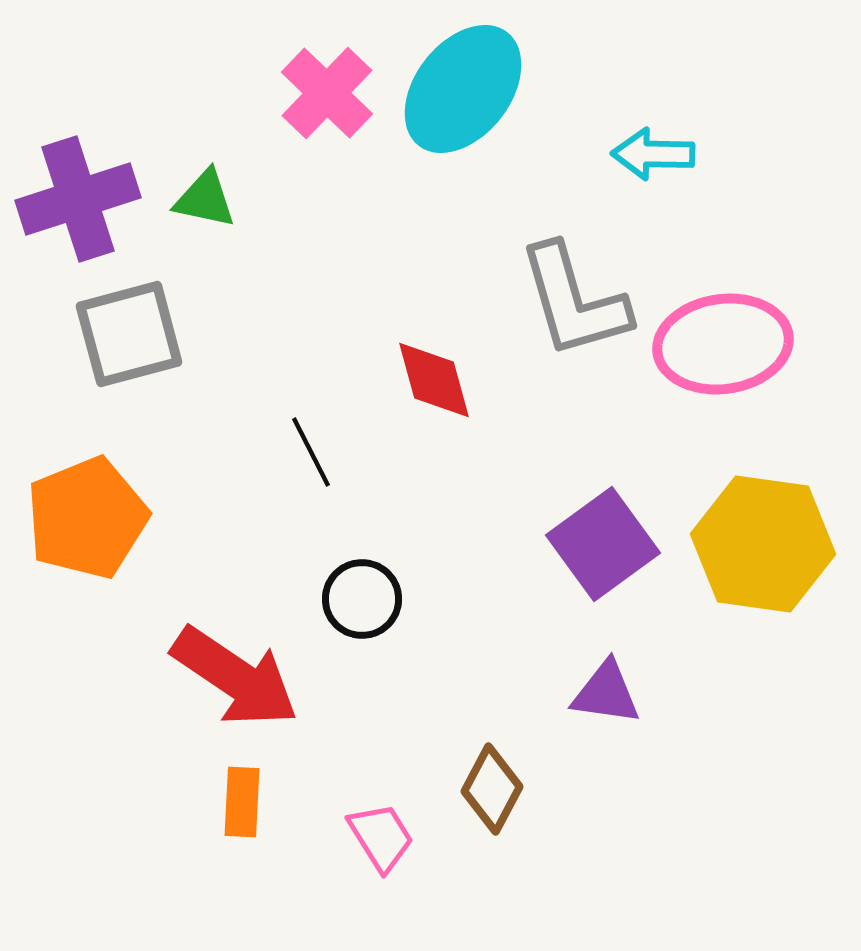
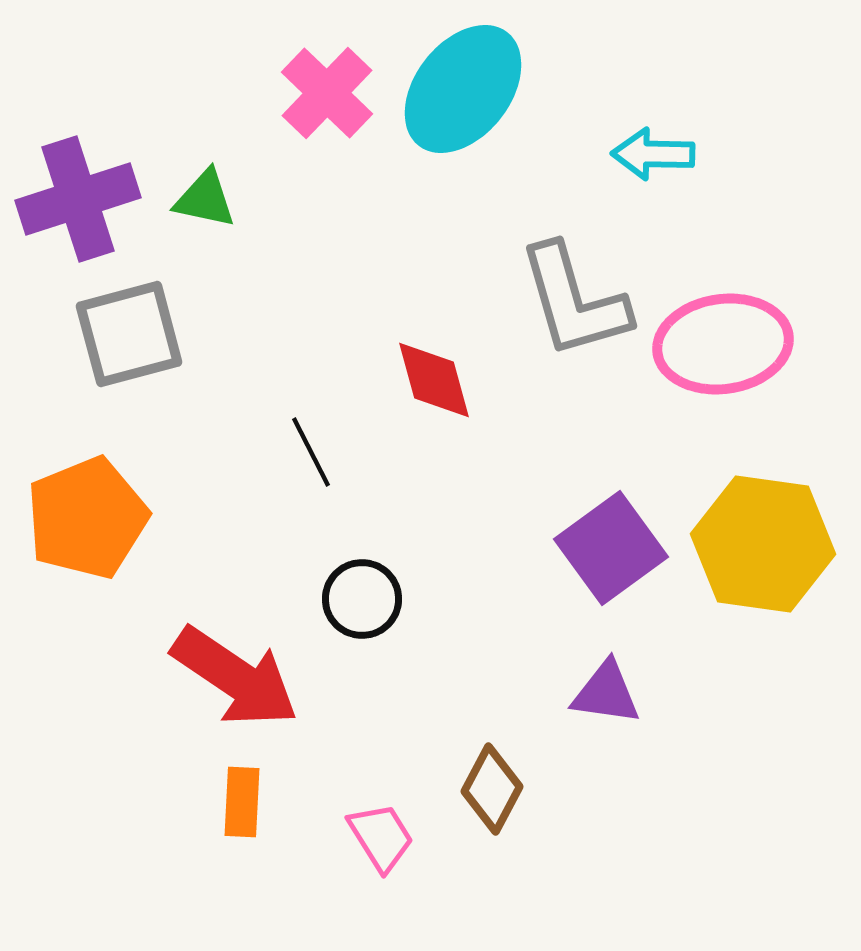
purple square: moved 8 px right, 4 px down
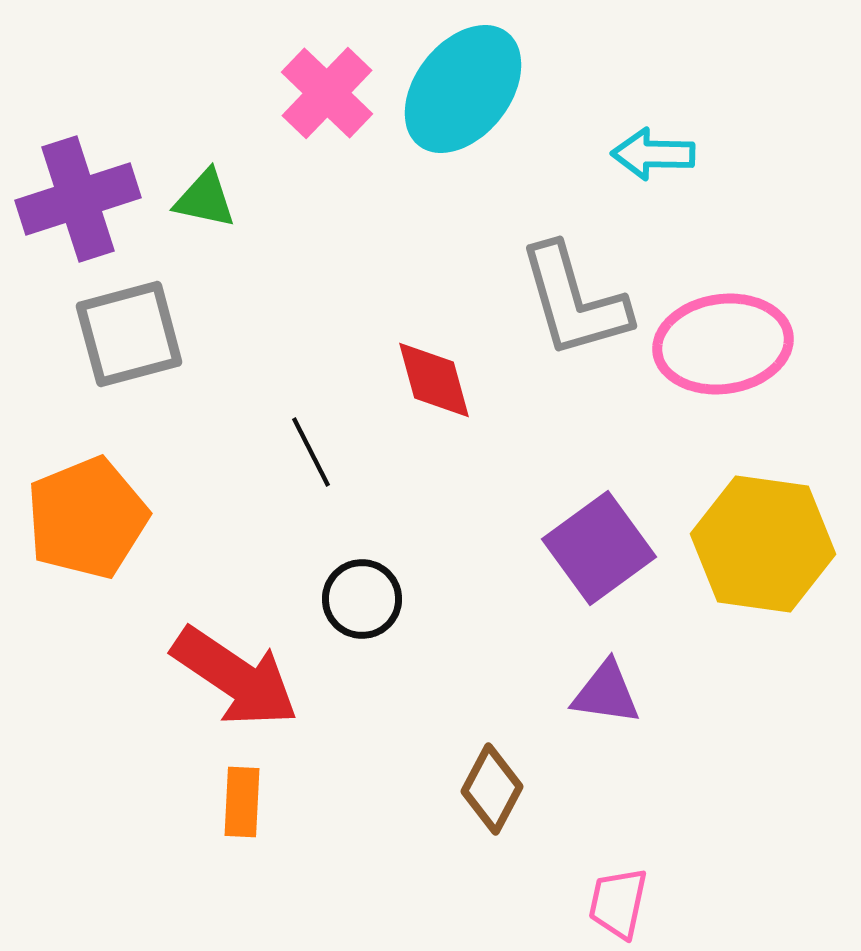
purple square: moved 12 px left
pink trapezoid: moved 237 px right, 66 px down; rotated 136 degrees counterclockwise
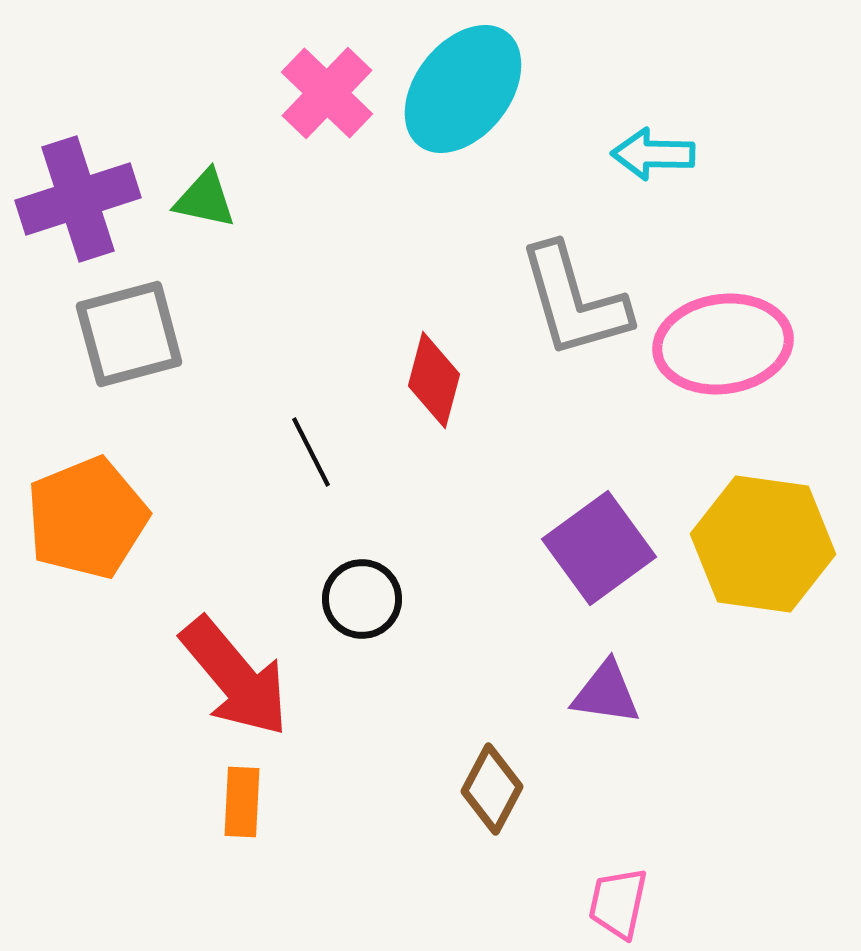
red diamond: rotated 30 degrees clockwise
red arrow: rotated 16 degrees clockwise
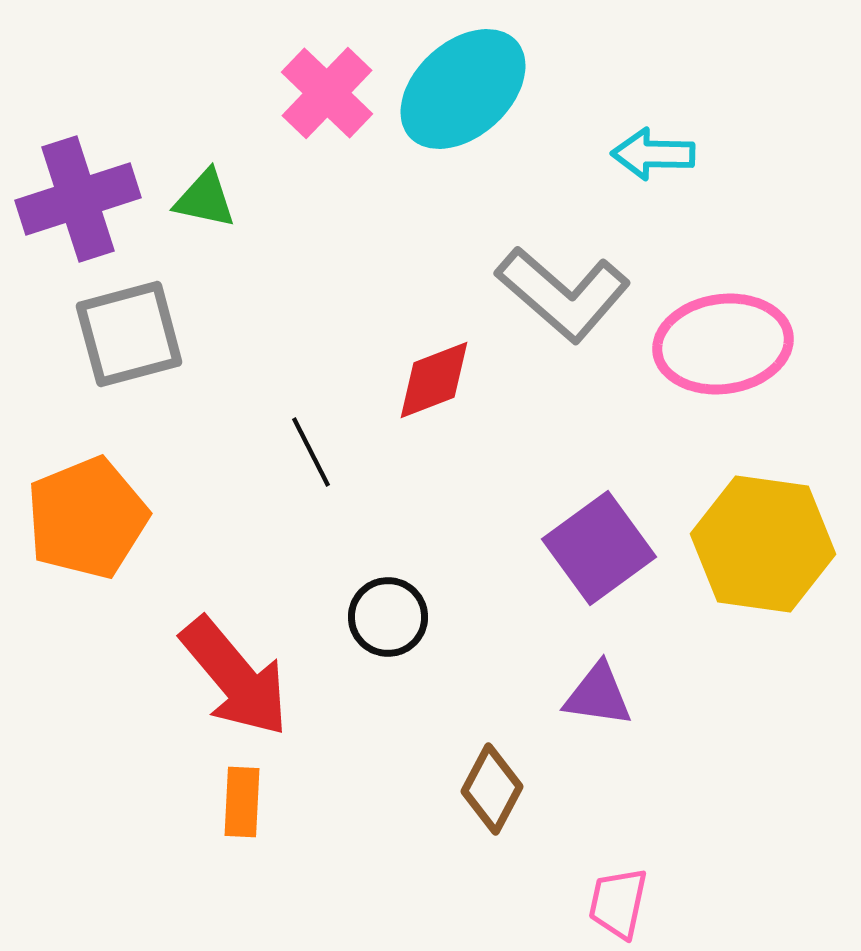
cyan ellipse: rotated 10 degrees clockwise
gray L-shape: moved 11 px left, 7 px up; rotated 33 degrees counterclockwise
red diamond: rotated 54 degrees clockwise
black circle: moved 26 px right, 18 px down
purple triangle: moved 8 px left, 2 px down
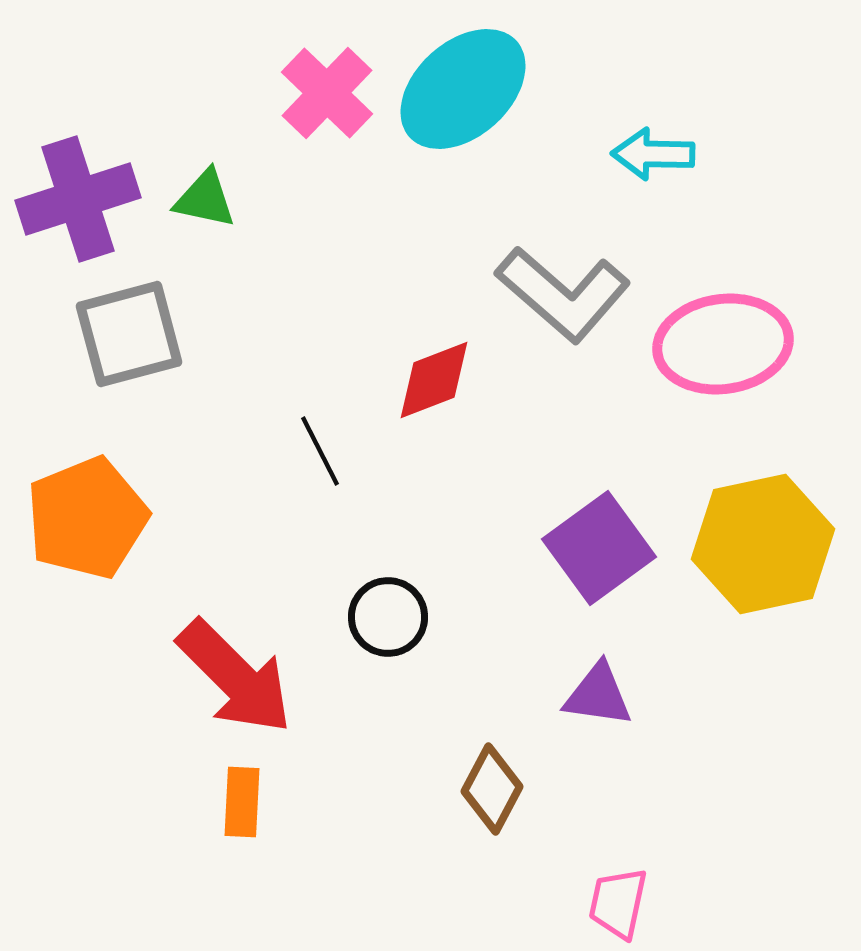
black line: moved 9 px right, 1 px up
yellow hexagon: rotated 20 degrees counterclockwise
red arrow: rotated 5 degrees counterclockwise
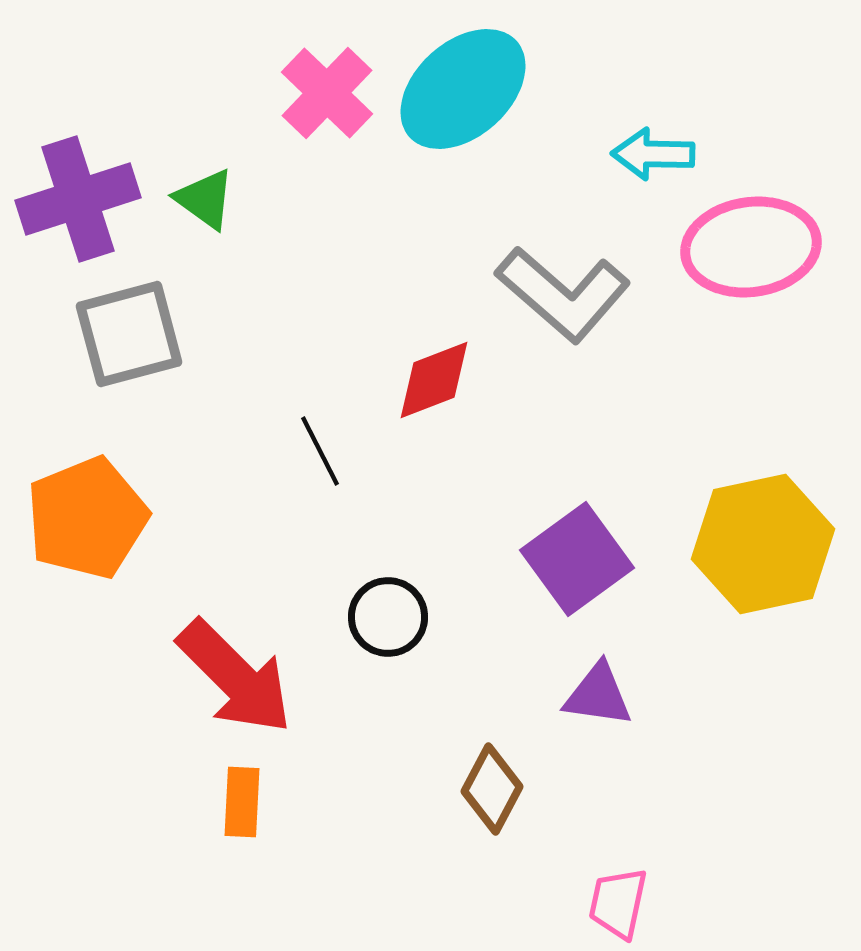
green triangle: rotated 24 degrees clockwise
pink ellipse: moved 28 px right, 97 px up
purple square: moved 22 px left, 11 px down
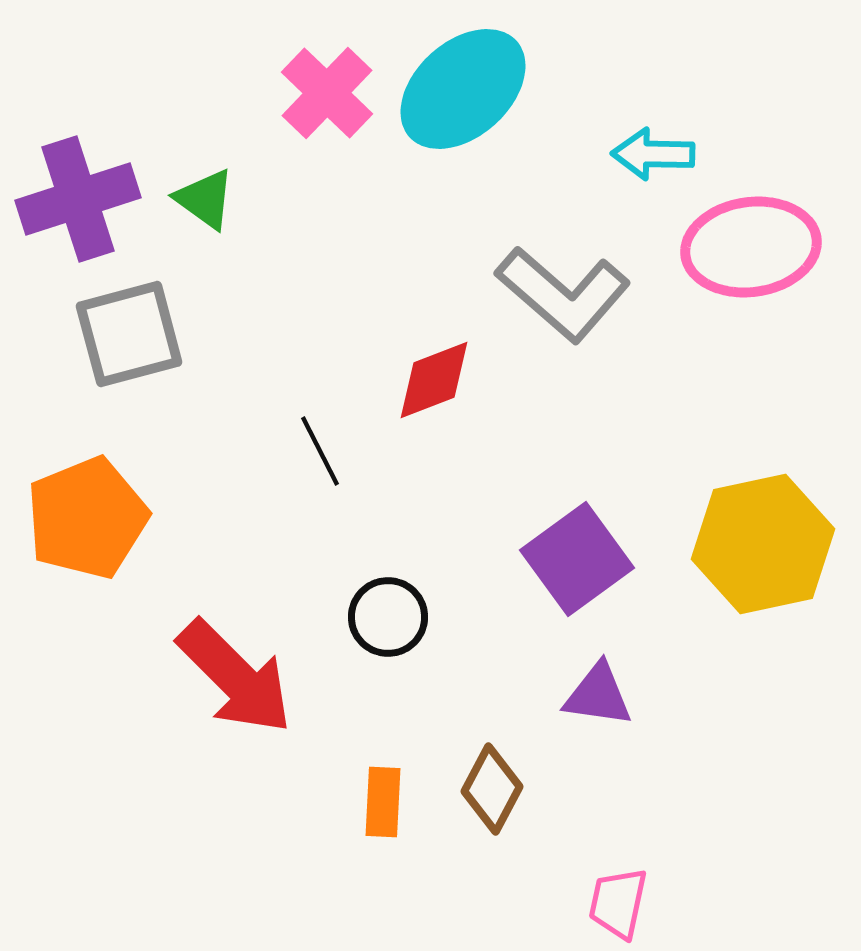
orange rectangle: moved 141 px right
